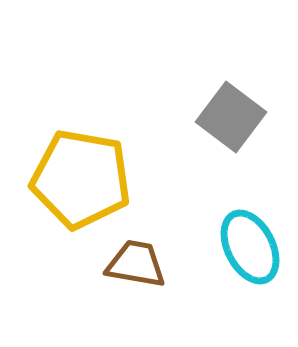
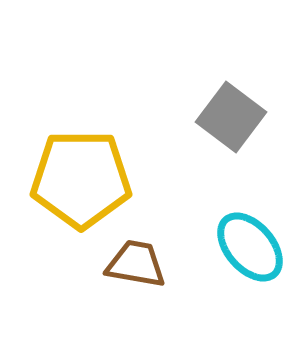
yellow pentagon: rotated 10 degrees counterclockwise
cyan ellipse: rotated 14 degrees counterclockwise
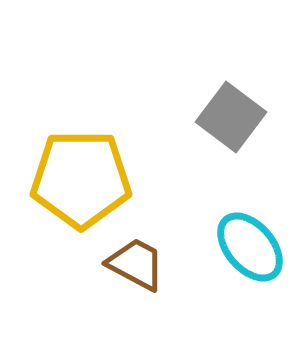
brown trapezoid: rotated 18 degrees clockwise
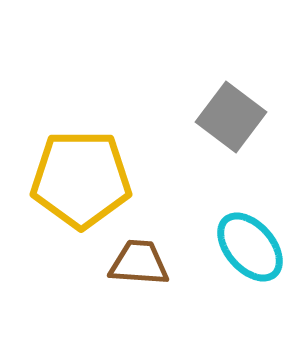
brown trapezoid: moved 3 px right, 1 px up; rotated 24 degrees counterclockwise
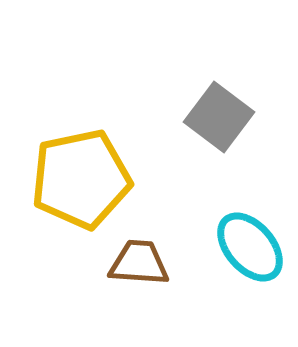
gray square: moved 12 px left
yellow pentagon: rotated 12 degrees counterclockwise
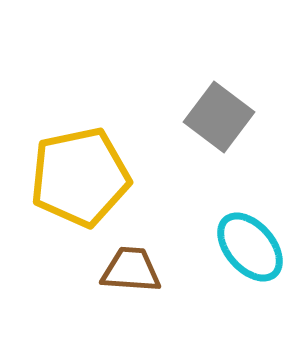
yellow pentagon: moved 1 px left, 2 px up
brown trapezoid: moved 8 px left, 7 px down
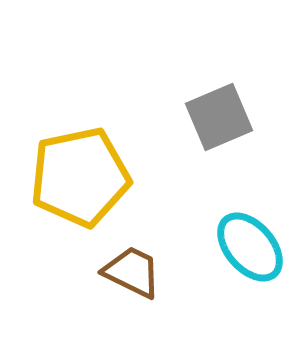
gray square: rotated 30 degrees clockwise
brown trapezoid: moved 1 px right, 2 px down; rotated 22 degrees clockwise
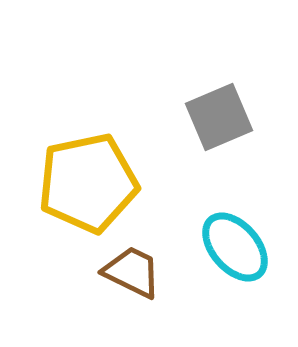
yellow pentagon: moved 8 px right, 6 px down
cyan ellipse: moved 15 px left
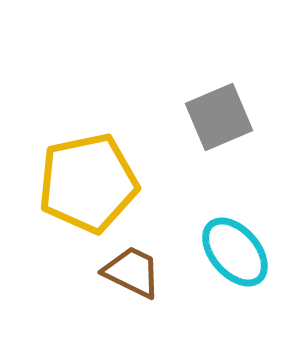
cyan ellipse: moved 5 px down
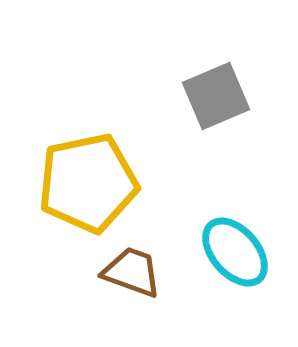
gray square: moved 3 px left, 21 px up
brown trapezoid: rotated 6 degrees counterclockwise
